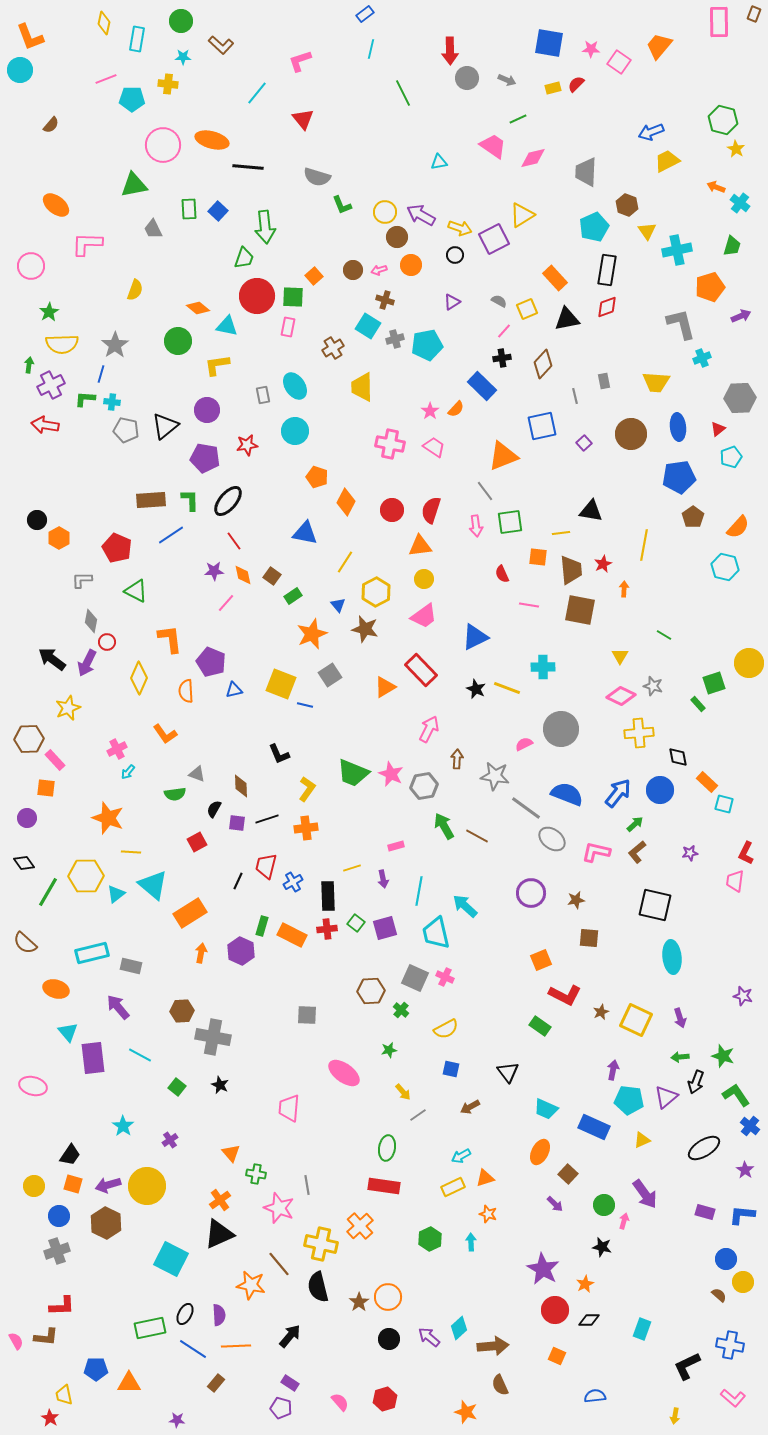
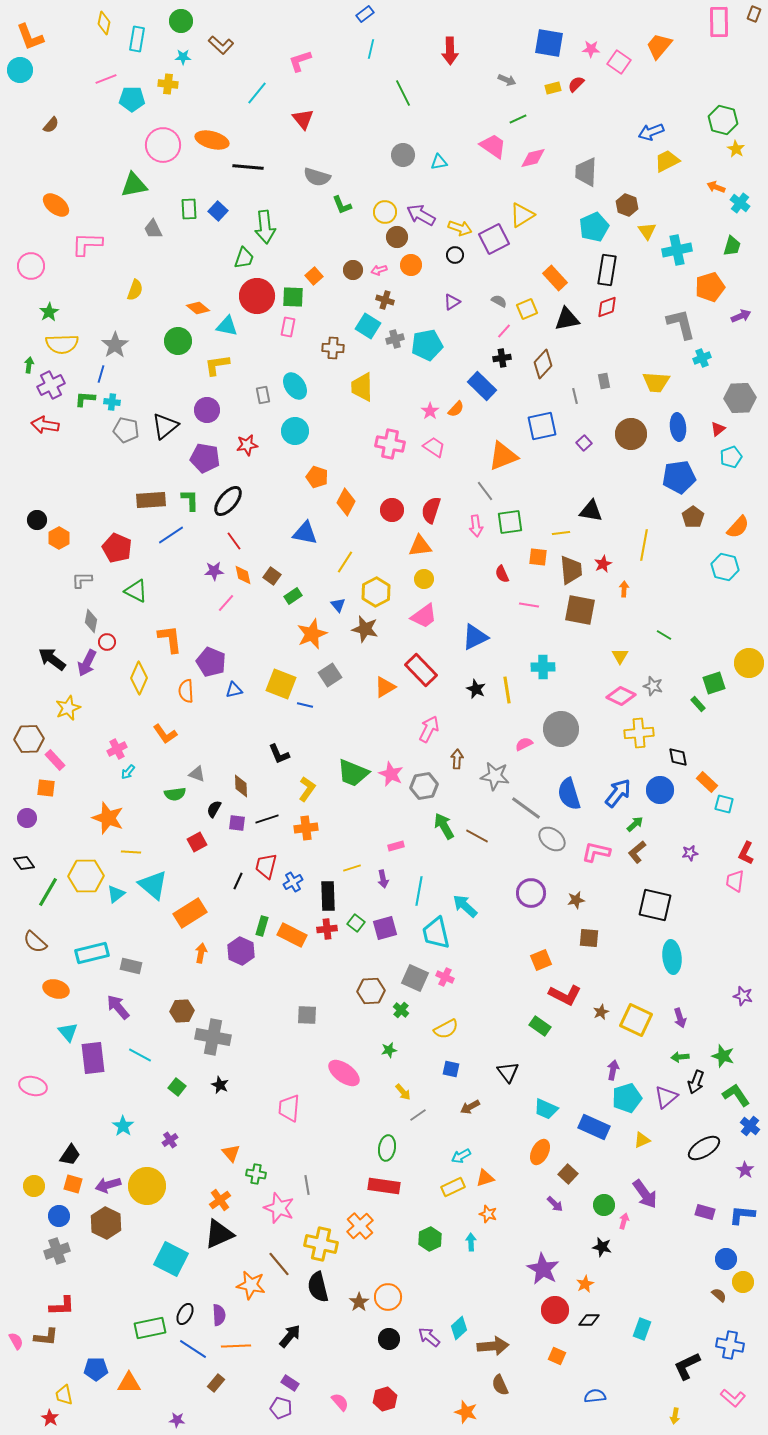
gray circle at (467, 78): moved 64 px left, 77 px down
brown cross at (333, 348): rotated 35 degrees clockwise
yellow line at (507, 688): moved 2 px down; rotated 60 degrees clockwise
blue semicircle at (567, 794): moved 2 px right; rotated 128 degrees counterclockwise
brown semicircle at (25, 943): moved 10 px right, 1 px up
cyan pentagon at (629, 1100): moved 2 px left, 2 px up; rotated 24 degrees counterclockwise
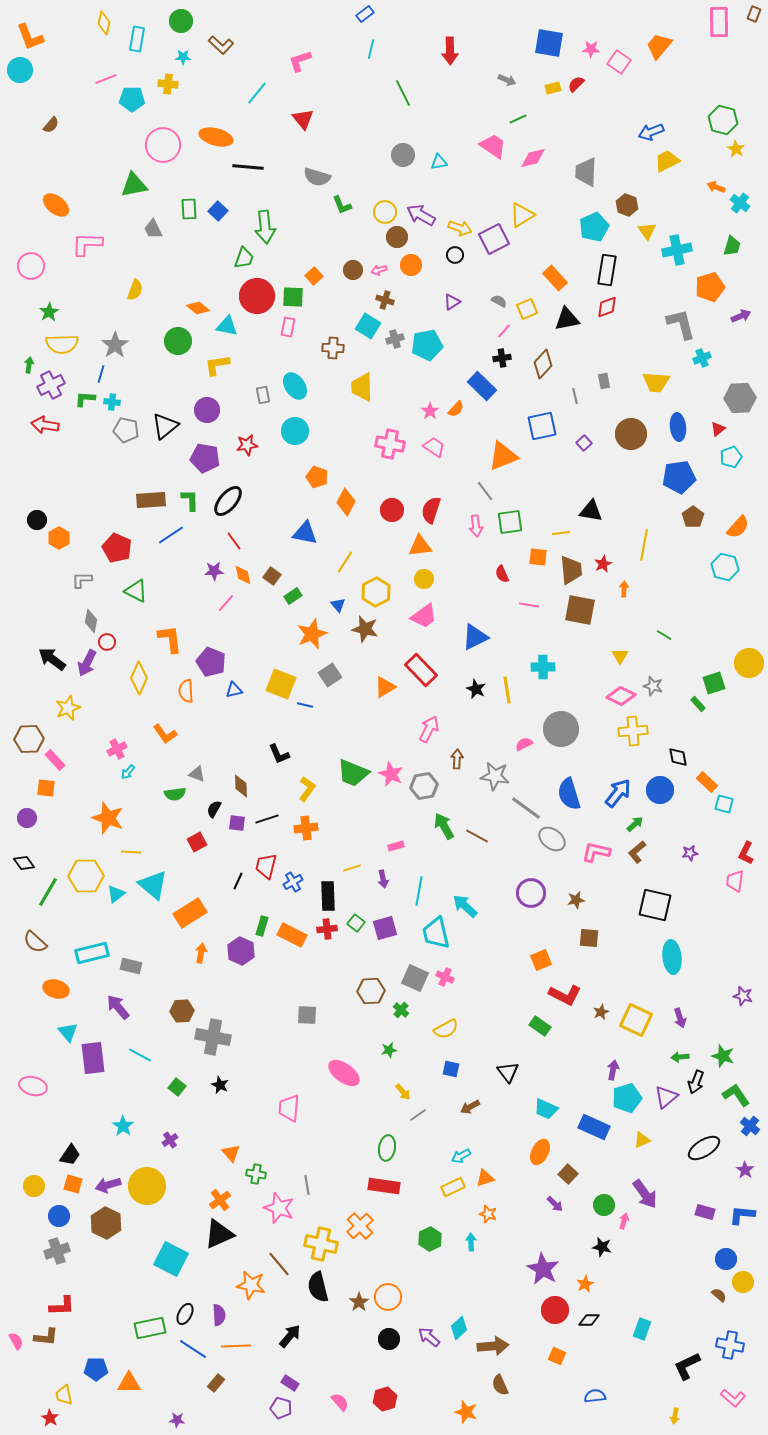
orange ellipse at (212, 140): moved 4 px right, 3 px up
yellow cross at (639, 733): moved 6 px left, 2 px up
